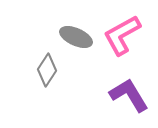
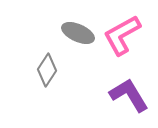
gray ellipse: moved 2 px right, 4 px up
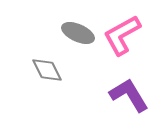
gray diamond: rotated 60 degrees counterclockwise
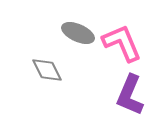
pink L-shape: moved 8 px down; rotated 96 degrees clockwise
purple L-shape: moved 1 px right; rotated 126 degrees counterclockwise
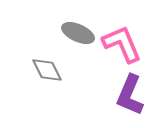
pink L-shape: moved 1 px down
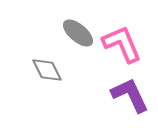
gray ellipse: rotated 16 degrees clockwise
purple L-shape: rotated 132 degrees clockwise
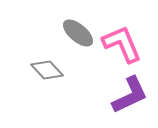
gray diamond: rotated 16 degrees counterclockwise
purple L-shape: rotated 90 degrees clockwise
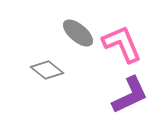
gray diamond: rotated 8 degrees counterclockwise
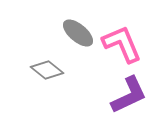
purple L-shape: moved 1 px left
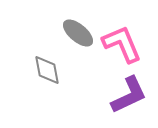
gray diamond: rotated 40 degrees clockwise
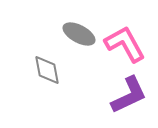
gray ellipse: moved 1 px right, 1 px down; rotated 12 degrees counterclockwise
pink L-shape: moved 3 px right; rotated 6 degrees counterclockwise
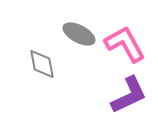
gray diamond: moved 5 px left, 6 px up
